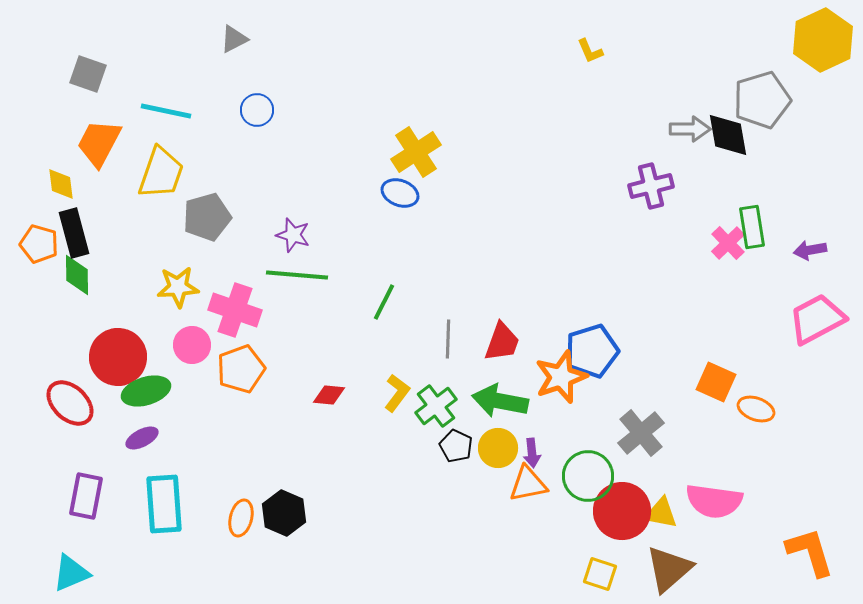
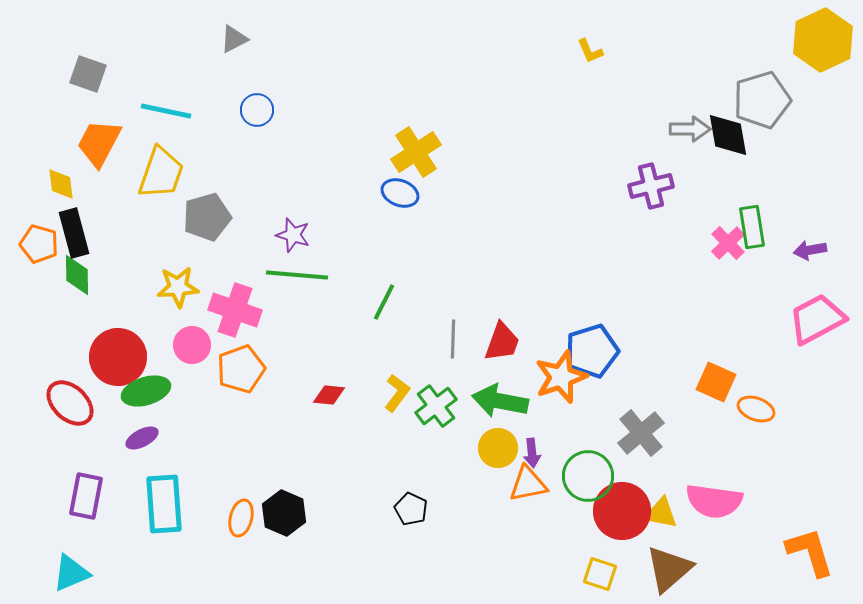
gray line at (448, 339): moved 5 px right
black pentagon at (456, 446): moved 45 px left, 63 px down
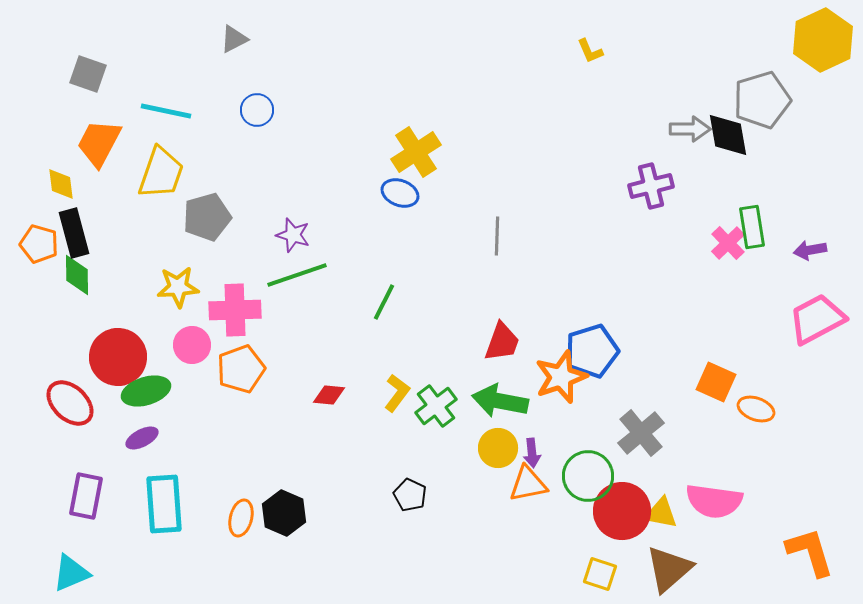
green line at (297, 275): rotated 24 degrees counterclockwise
pink cross at (235, 310): rotated 21 degrees counterclockwise
gray line at (453, 339): moved 44 px right, 103 px up
black pentagon at (411, 509): moved 1 px left, 14 px up
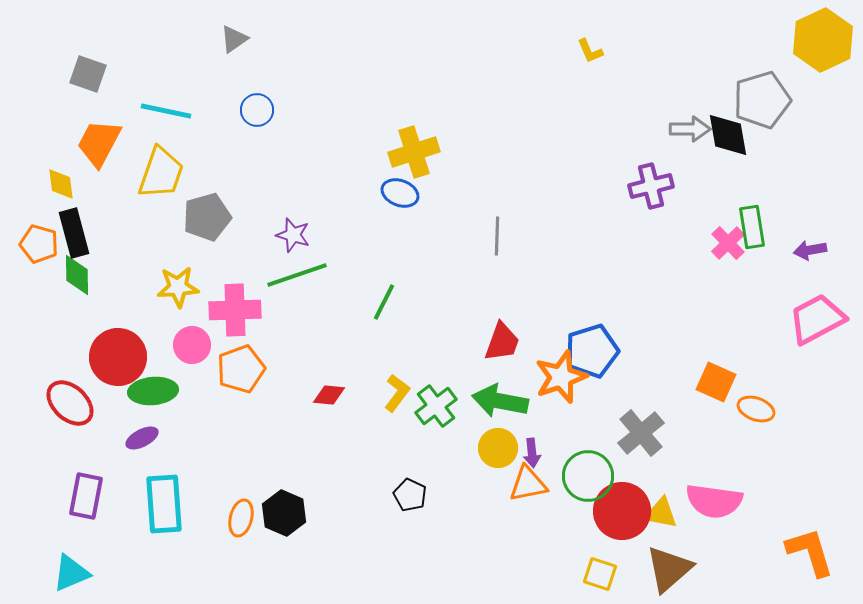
gray triangle at (234, 39): rotated 8 degrees counterclockwise
yellow cross at (416, 152): moved 2 px left; rotated 15 degrees clockwise
green ellipse at (146, 391): moved 7 px right; rotated 12 degrees clockwise
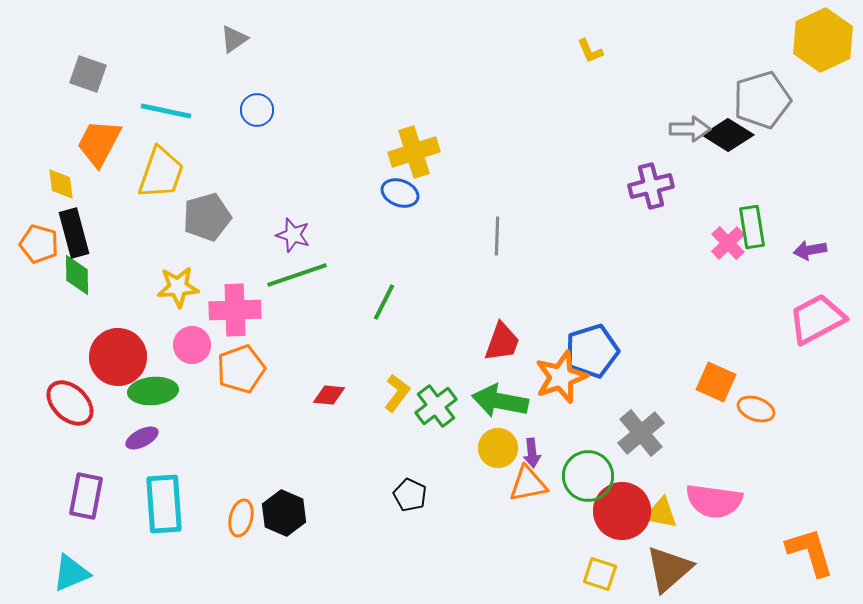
black diamond at (728, 135): rotated 48 degrees counterclockwise
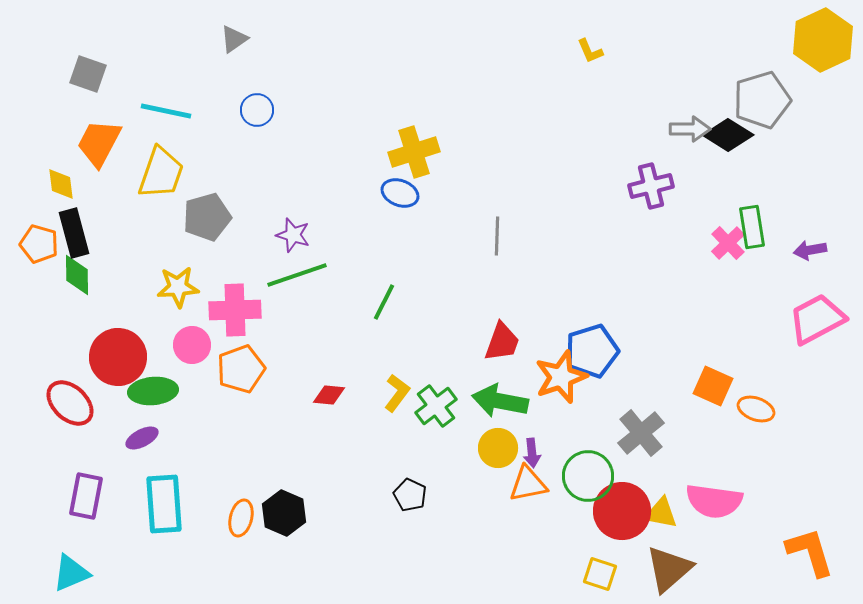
orange square at (716, 382): moved 3 px left, 4 px down
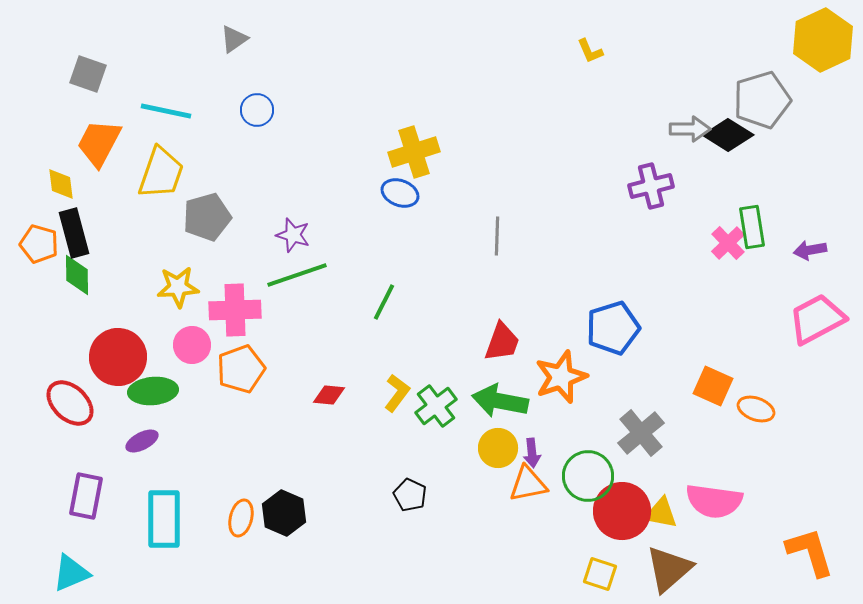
blue pentagon at (592, 351): moved 21 px right, 23 px up
purple ellipse at (142, 438): moved 3 px down
cyan rectangle at (164, 504): moved 15 px down; rotated 4 degrees clockwise
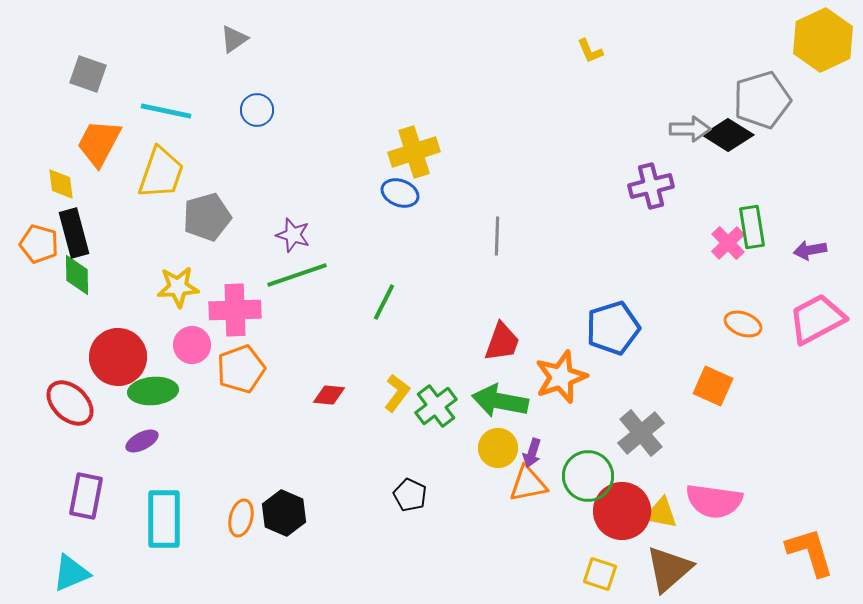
orange ellipse at (756, 409): moved 13 px left, 85 px up
purple arrow at (532, 453): rotated 24 degrees clockwise
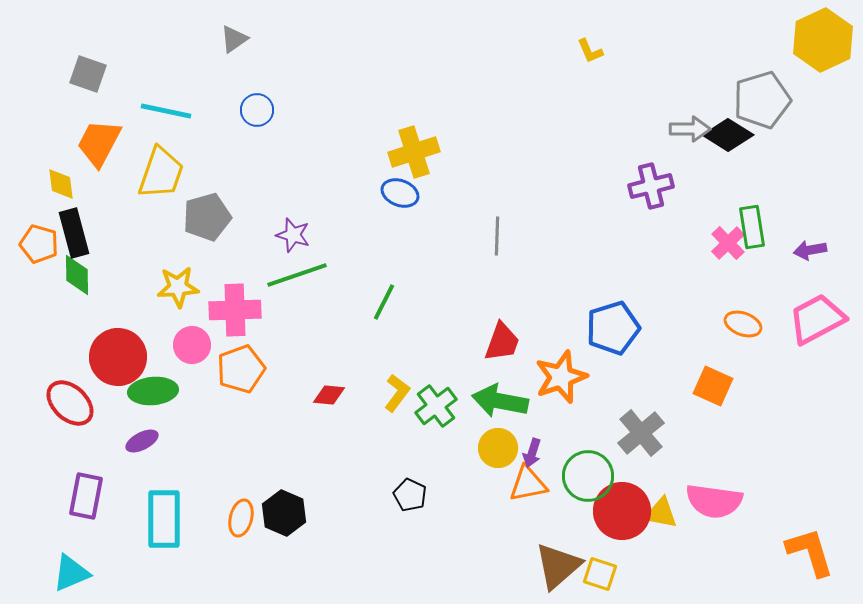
brown triangle at (669, 569): moved 111 px left, 3 px up
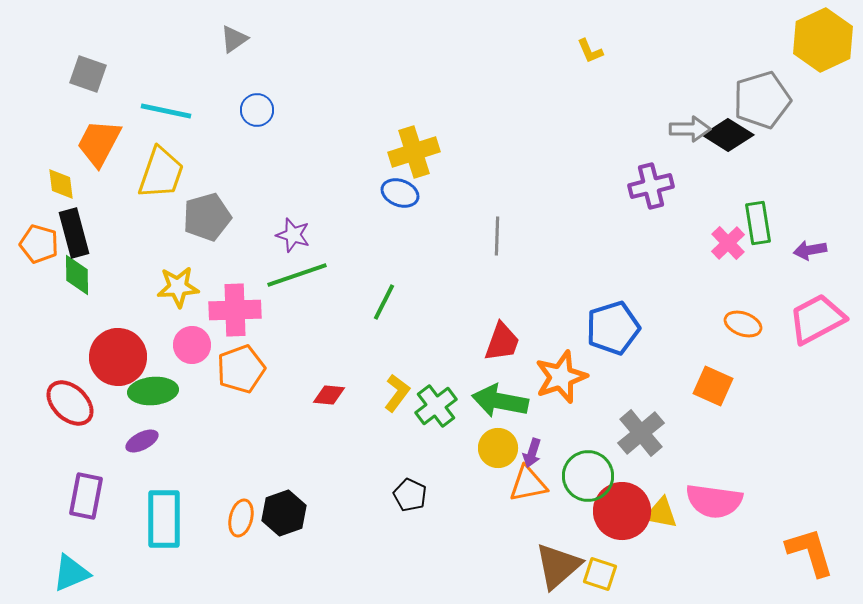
green rectangle at (752, 227): moved 6 px right, 4 px up
black hexagon at (284, 513): rotated 18 degrees clockwise
